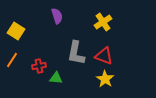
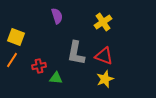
yellow square: moved 6 px down; rotated 12 degrees counterclockwise
yellow star: rotated 18 degrees clockwise
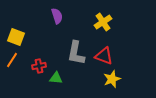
yellow star: moved 7 px right
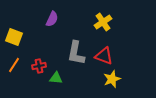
purple semicircle: moved 5 px left, 3 px down; rotated 42 degrees clockwise
yellow square: moved 2 px left
orange line: moved 2 px right, 5 px down
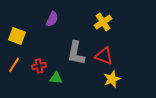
yellow square: moved 3 px right, 1 px up
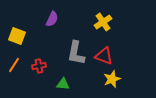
green triangle: moved 7 px right, 6 px down
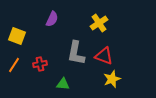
yellow cross: moved 4 px left, 1 px down
red cross: moved 1 px right, 2 px up
